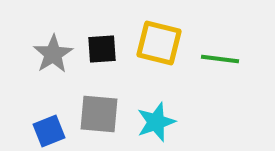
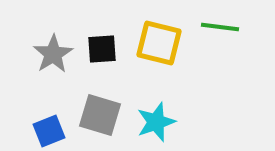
green line: moved 32 px up
gray square: moved 1 px right, 1 px down; rotated 12 degrees clockwise
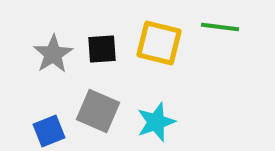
gray square: moved 2 px left, 4 px up; rotated 6 degrees clockwise
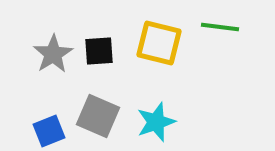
black square: moved 3 px left, 2 px down
gray square: moved 5 px down
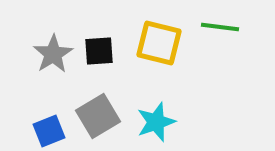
gray square: rotated 36 degrees clockwise
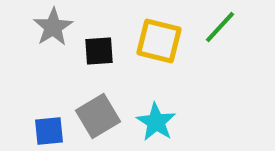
green line: rotated 54 degrees counterclockwise
yellow square: moved 2 px up
gray star: moved 27 px up
cyan star: rotated 21 degrees counterclockwise
blue square: rotated 16 degrees clockwise
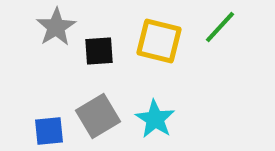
gray star: moved 3 px right
cyan star: moved 1 px left, 3 px up
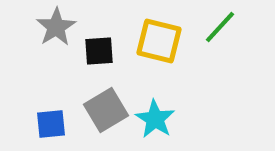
gray square: moved 8 px right, 6 px up
blue square: moved 2 px right, 7 px up
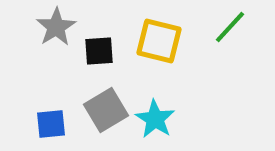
green line: moved 10 px right
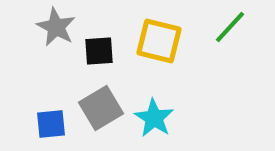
gray star: rotated 12 degrees counterclockwise
gray square: moved 5 px left, 2 px up
cyan star: moved 1 px left, 1 px up
